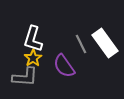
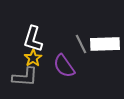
white rectangle: moved 1 px down; rotated 56 degrees counterclockwise
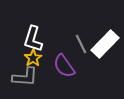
white rectangle: rotated 44 degrees counterclockwise
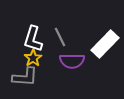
gray line: moved 21 px left, 7 px up
purple semicircle: moved 8 px right, 5 px up; rotated 55 degrees counterclockwise
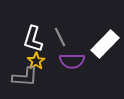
yellow star: moved 3 px right, 3 px down
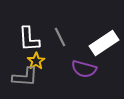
white L-shape: moved 4 px left; rotated 20 degrees counterclockwise
white rectangle: moved 1 px left, 1 px up; rotated 12 degrees clockwise
purple semicircle: moved 12 px right, 8 px down; rotated 15 degrees clockwise
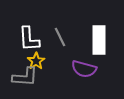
white rectangle: moved 5 px left, 3 px up; rotated 56 degrees counterclockwise
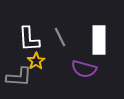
gray L-shape: moved 6 px left
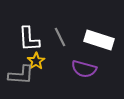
white rectangle: rotated 72 degrees counterclockwise
gray L-shape: moved 2 px right, 2 px up
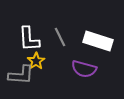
white rectangle: moved 1 px left, 1 px down
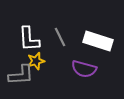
yellow star: rotated 18 degrees clockwise
gray L-shape: rotated 8 degrees counterclockwise
